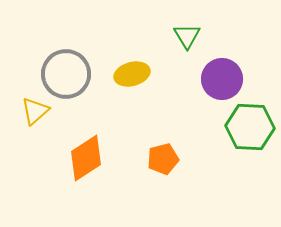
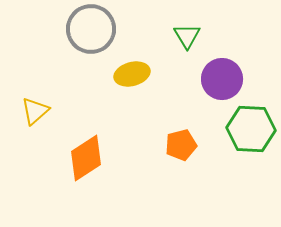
gray circle: moved 25 px right, 45 px up
green hexagon: moved 1 px right, 2 px down
orange pentagon: moved 18 px right, 14 px up
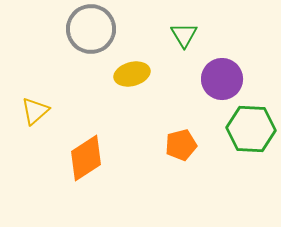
green triangle: moved 3 px left, 1 px up
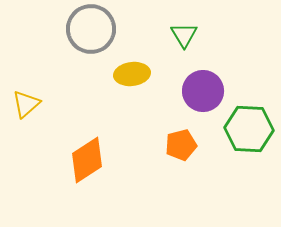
yellow ellipse: rotated 8 degrees clockwise
purple circle: moved 19 px left, 12 px down
yellow triangle: moved 9 px left, 7 px up
green hexagon: moved 2 px left
orange diamond: moved 1 px right, 2 px down
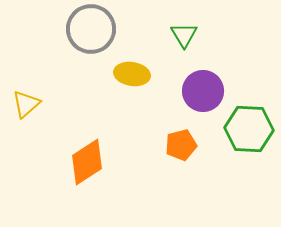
yellow ellipse: rotated 16 degrees clockwise
orange diamond: moved 2 px down
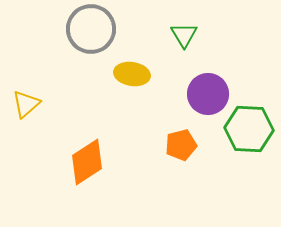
purple circle: moved 5 px right, 3 px down
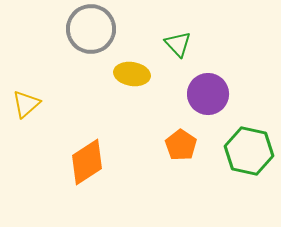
green triangle: moved 6 px left, 9 px down; rotated 12 degrees counterclockwise
green hexagon: moved 22 px down; rotated 9 degrees clockwise
orange pentagon: rotated 24 degrees counterclockwise
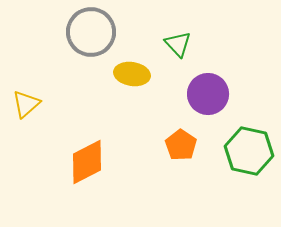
gray circle: moved 3 px down
orange diamond: rotated 6 degrees clockwise
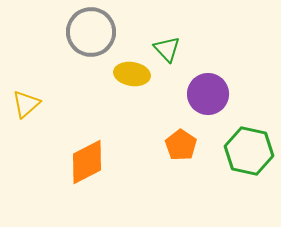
green triangle: moved 11 px left, 5 px down
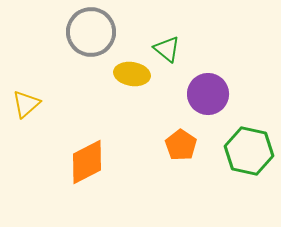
green triangle: rotated 8 degrees counterclockwise
